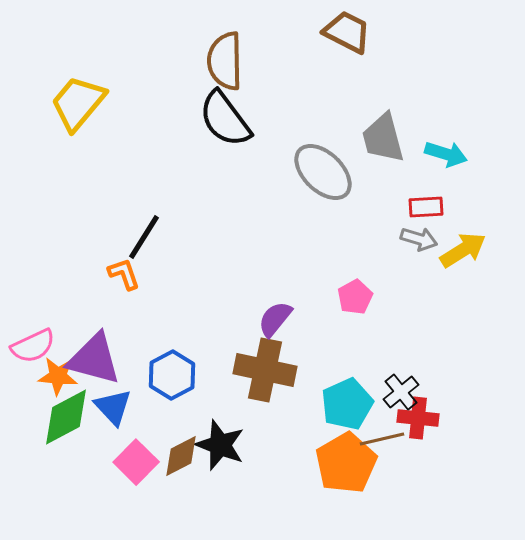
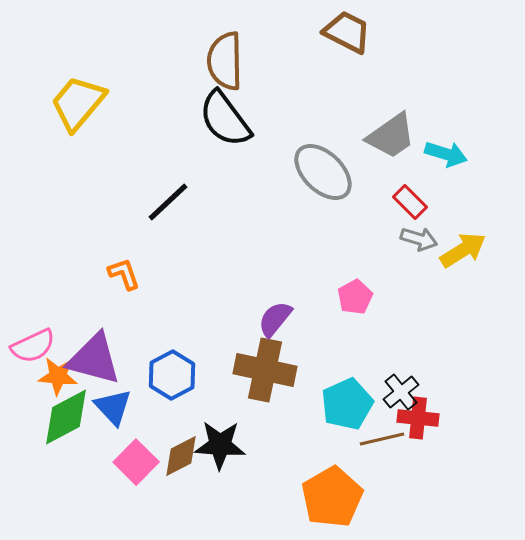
gray trapezoid: moved 8 px right, 2 px up; rotated 110 degrees counterclockwise
red rectangle: moved 16 px left, 5 px up; rotated 48 degrees clockwise
black line: moved 24 px right, 35 px up; rotated 15 degrees clockwise
black star: rotated 18 degrees counterclockwise
orange pentagon: moved 14 px left, 34 px down
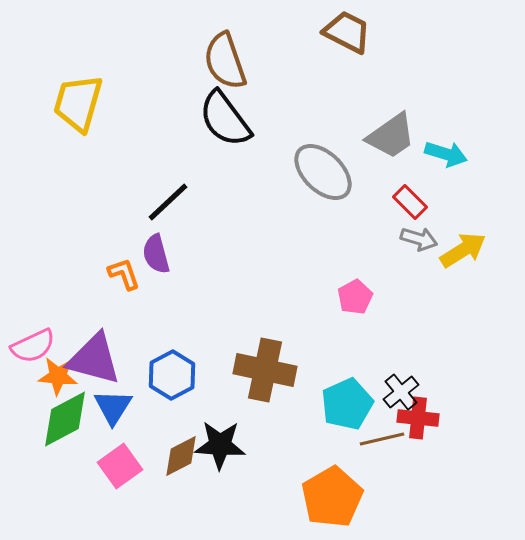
brown semicircle: rotated 18 degrees counterclockwise
yellow trapezoid: rotated 24 degrees counterclockwise
purple semicircle: moved 119 px left, 65 px up; rotated 54 degrees counterclockwise
blue triangle: rotated 15 degrees clockwise
green diamond: moved 1 px left, 2 px down
pink square: moved 16 px left, 4 px down; rotated 9 degrees clockwise
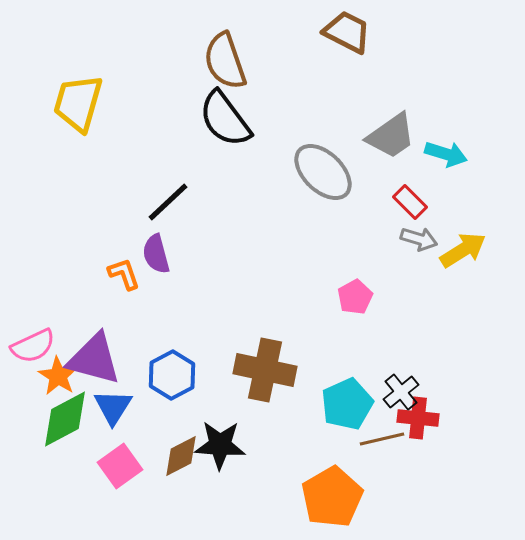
orange star: rotated 27 degrees clockwise
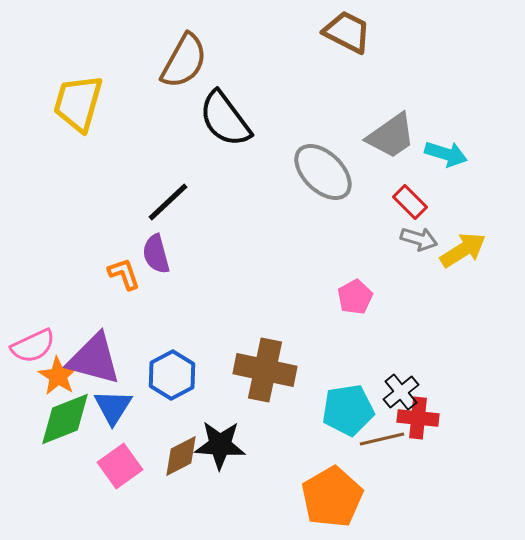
brown semicircle: moved 41 px left; rotated 132 degrees counterclockwise
cyan pentagon: moved 1 px right, 6 px down; rotated 15 degrees clockwise
green diamond: rotated 6 degrees clockwise
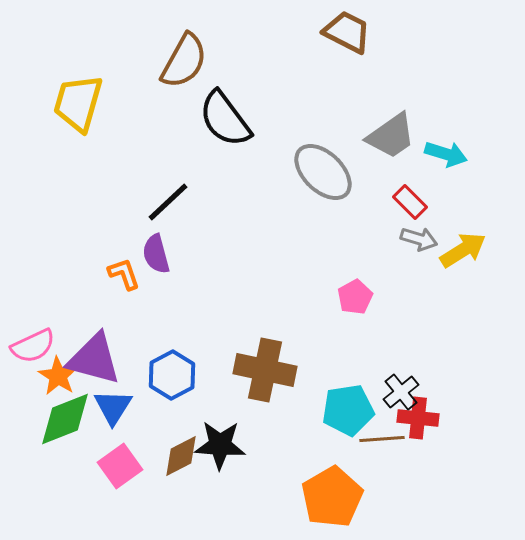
brown line: rotated 9 degrees clockwise
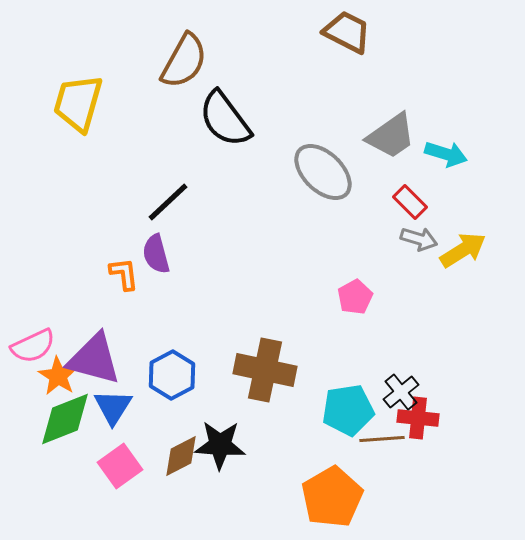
orange L-shape: rotated 12 degrees clockwise
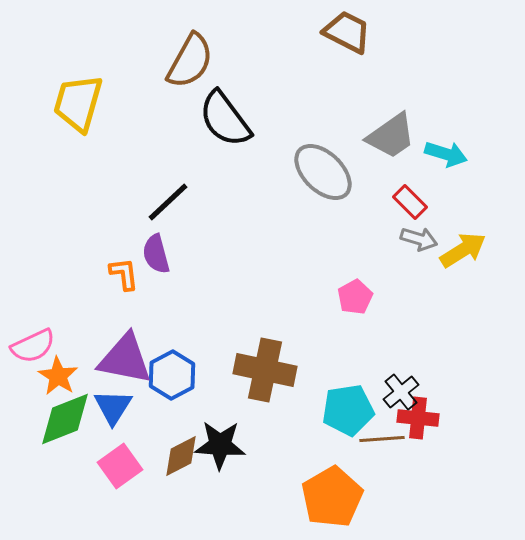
brown semicircle: moved 6 px right
purple triangle: moved 31 px right; rotated 4 degrees counterclockwise
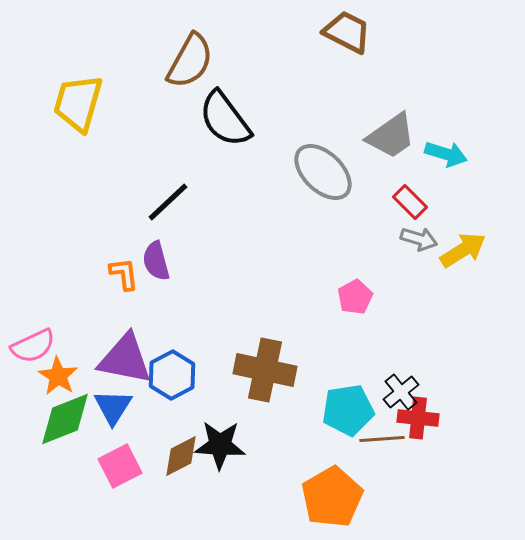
purple semicircle: moved 7 px down
pink square: rotated 9 degrees clockwise
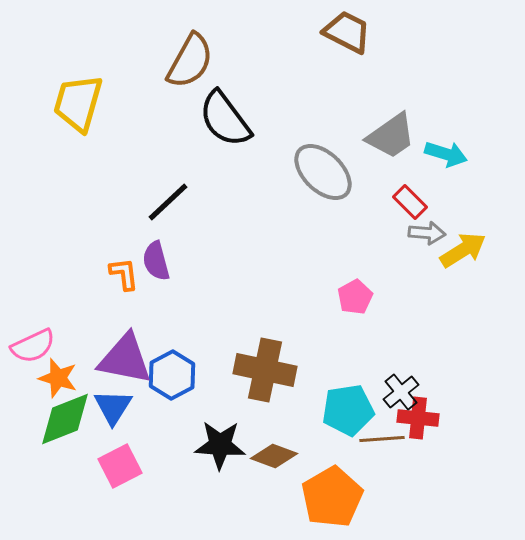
gray arrow: moved 8 px right, 6 px up; rotated 12 degrees counterclockwise
orange star: moved 2 px down; rotated 15 degrees counterclockwise
brown diamond: moved 93 px right; rotated 48 degrees clockwise
